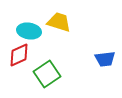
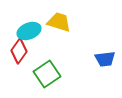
cyan ellipse: rotated 30 degrees counterclockwise
red diamond: moved 4 px up; rotated 30 degrees counterclockwise
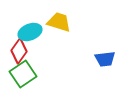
cyan ellipse: moved 1 px right, 1 px down
green square: moved 24 px left
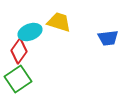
blue trapezoid: moved 3 px right, 21 px up
green square: moved 5 px left, 5 px down
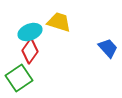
blue trapezoid: moved 10 px down; rotated 125 degrees counterclockwise
red diamond: moved 11 px right
green square: moved 1 px right, 1 px up
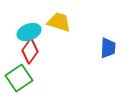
cyan ellipse: moved 1 px left
blue trapezoid: rotated 45 degrees clockwise
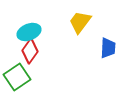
yellow trapezoid: moved 21 px right; rotated 70 degrees counterclockwise
green square: moved 2 px left, 1 px up
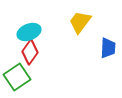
red diamond: moved 1 px down
